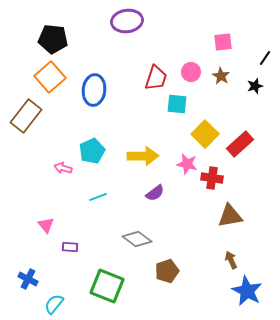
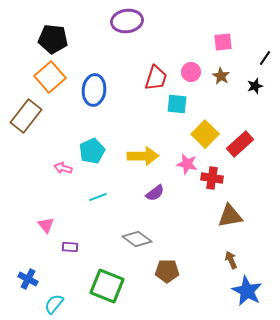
brown pentagon: rotated 20 degrees clockwise
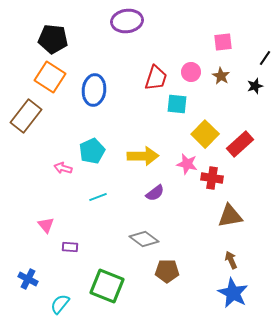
orange square: rotated 16 degrees counterclockwise
gray diamond: moved 7 px right
blue star: moved 14 px left, 2 px down
cyan semicircle: moved 6 px right
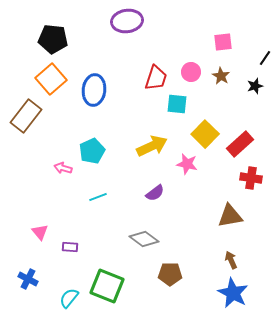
orange square: moved 1 px right, 2 px down; rotated 16 degrees clockwise
yellow arrow: moved 9 px right, 10 px up; rotated 24 degrees counterclockwise
red cross: moved 39 px right
pink triangle: moved 6 px left, 7 px down
brown pentagon: moved 3 px right, 3 px down
cyan semicircle: moved 9 px right, 6 px up
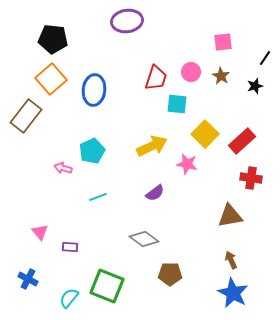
red rectangle: moved 2 px right, 3 px up
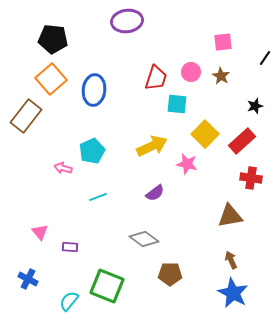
black star: moved 20 px down
cyan semicircle: moved 3 px down
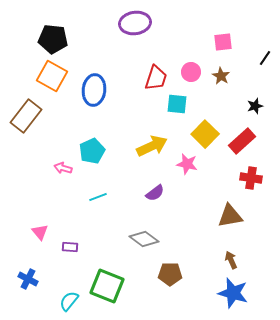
purple ellipse: moved 8 px right, 2 px down
orange square: moved 1 px right, 3 px up; rotated 20 degrees counterclockwise
blue star: rotated 12 degrees counterclockwise
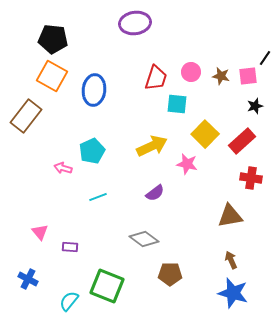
pink square: moved 25 px right, 34 px down
brown star: rotated 18 degrees counterclockwise
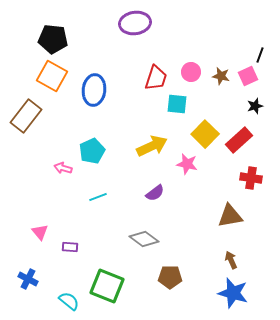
black line: moved 5 px left, 3 px up; rotated 14 degrees counterclockwise
pink square: rotated 18 degrees counterclockwise
red rectangle: moved 3 px left, 1 px up
brown pentagon: moved 3 px down
cyan semicircle: rotated 90 degrees clockwise
